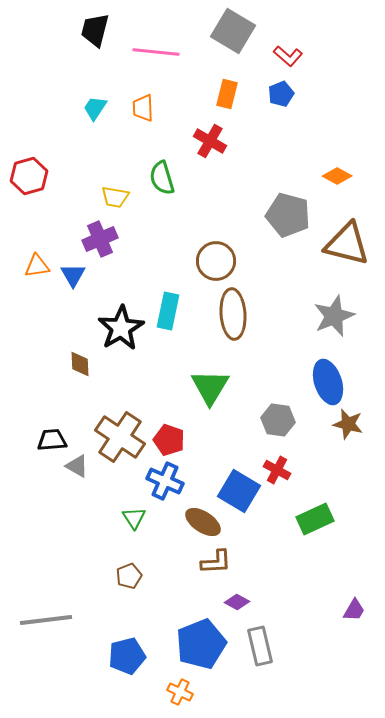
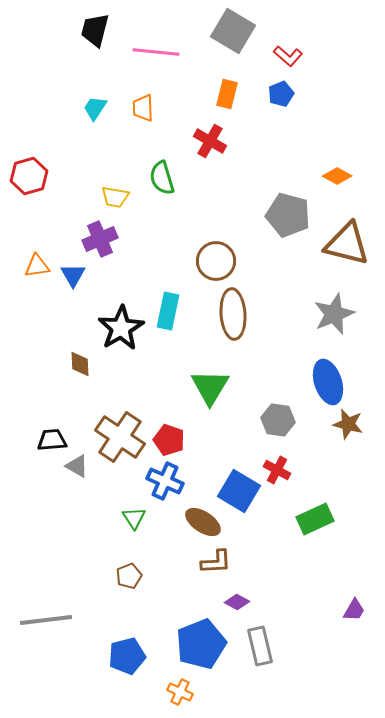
gray star at (334, 316): moved 2 px up
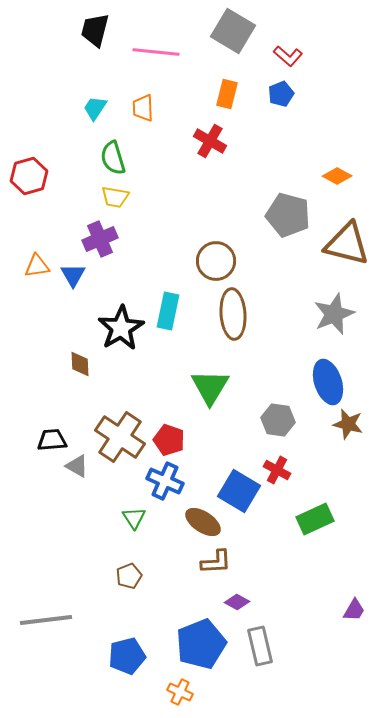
green semicircle at (162, 178): moved 49 px left, 20 px up
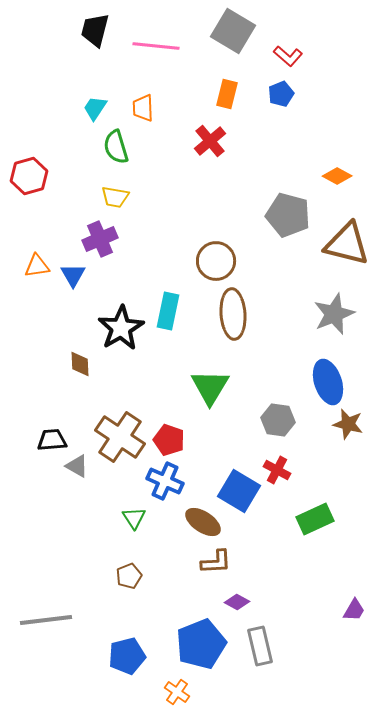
pink line at (156, 52): moved 6 px up
red cross at (210, 141): rotated 20 degrees clockwise
green semicircle at (113, 158): moved 3 px right, 11 px up
orange cross at (180, 692): moved 3 px left; rotated 10 degrees clockwise
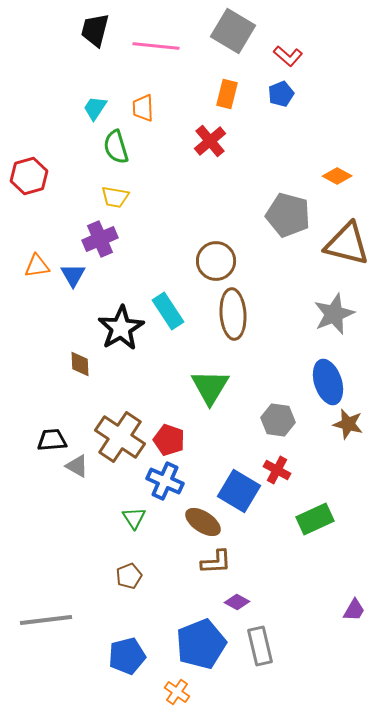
cyan rectangle at (168, 311): rotated 45 degrees counterclockwise
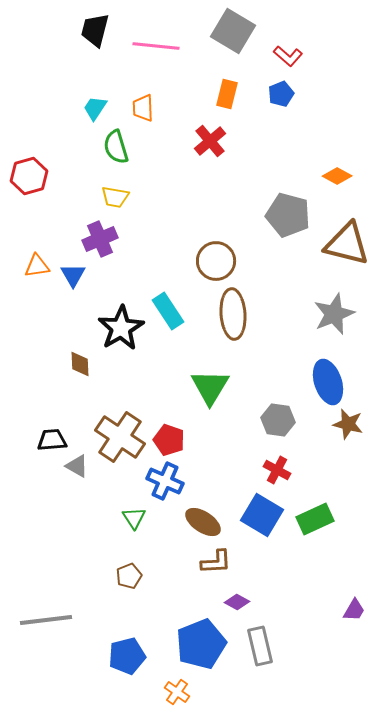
blue square at (239, 491): moved 23 px right, 24 px down
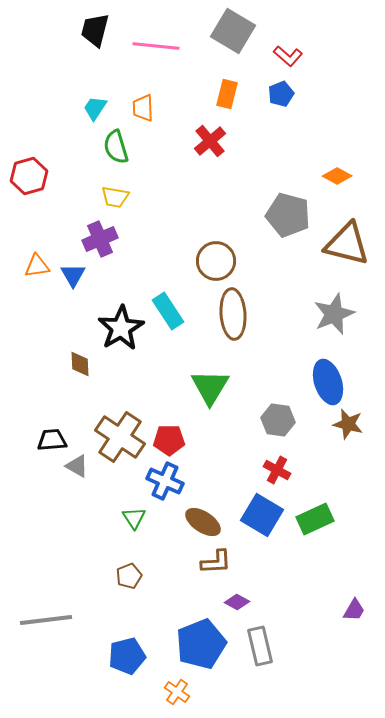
red pentagon at (169, 440): rotated 20 degrees counterclockwise
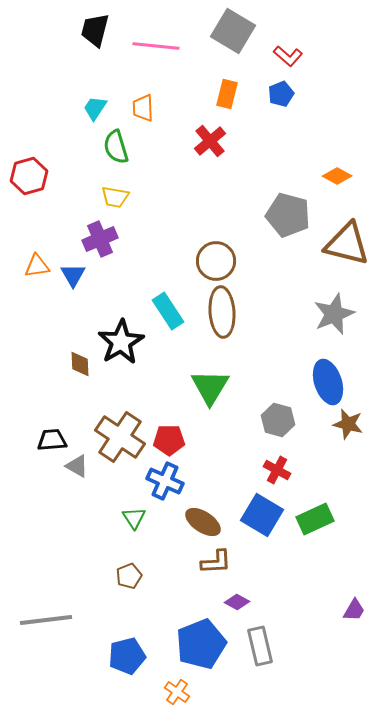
brown ellipse at (233, 314): moved 11 px left, 2 px up
black star at (121, 328): moved 14 px down
gray hexagon at (278, 420): rotated 8 degrees clockwise
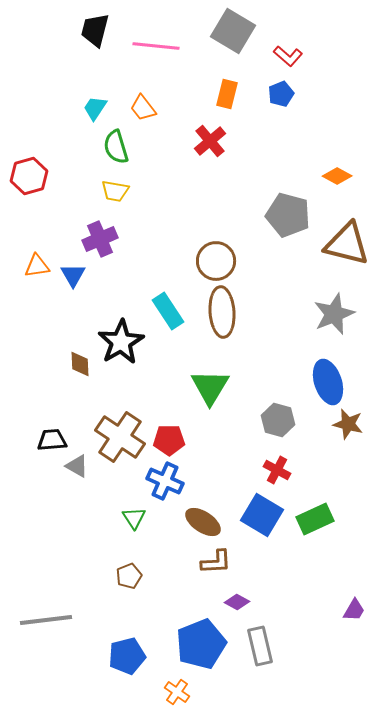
orange trapezoid at (143, 108): rotated 36 degrees counterclockwise
yellow trapezoid at (115, 197): moved 6 px up
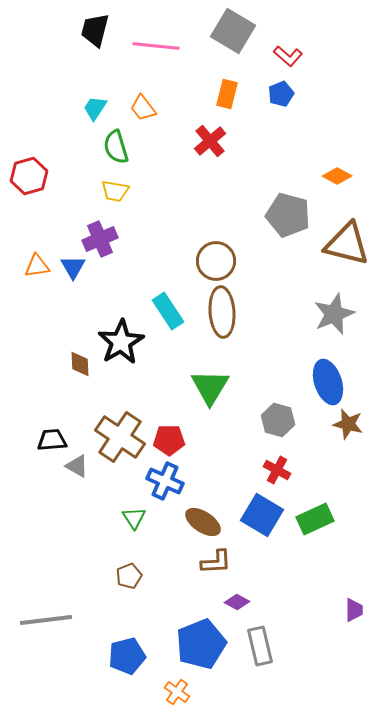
blue triangle at (73, 275): moved 8 px up
purple trapezoid at (354, 610): rotated 30 degrees counterclockwise
